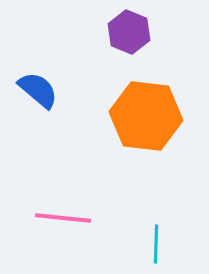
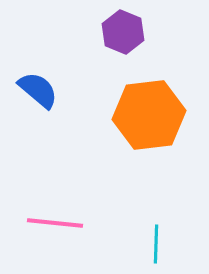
purple hexagon: moved 6 px left
orange hexagon: moved 3 px right, 1 px up; rotated 14 degrees counterclockwise
pink line: moved 8 px left, 5 px down
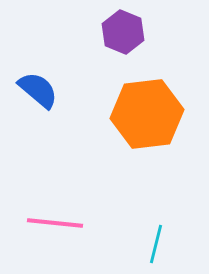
orange hexagon: moved 2 px left, 1 px up
cyan line: rotated 12 degrees clockwise
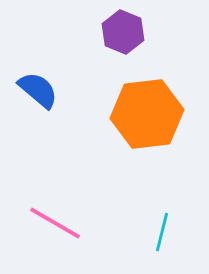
pink line: rotated 24 degrees clockwise
cyan line: moved 6 px right, 12 px up
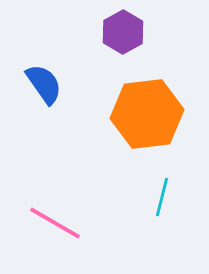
purple hexagon: rotated 9 degrees clockwise
blue semicircle: moved 6 px right, 6 px up; rotated 15 degrees clockwise
cyan line: moved 35 px up
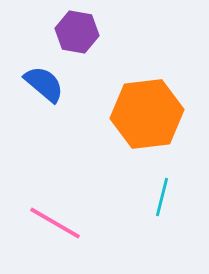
purple hexagon: moved 46 px left; rotated 21 degrees counterclockwise
blue semicircle: rotated 15 degrees counterclockwise
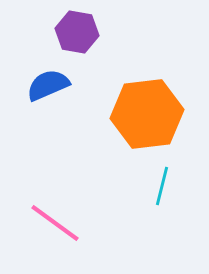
blue semicircle: moved 4 px right, 1 px down; rotated 63 degrees counterclockwise
cyan line: moved 11 px up
pink line: rotated 6 degrees clockwise
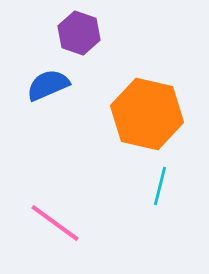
purple hexagon: moved 2 px right, 1 px down; rotated 9 degrees clockwise
orange hexagon: rotated 20 degrees clockwise
cyan line: moved 2 px left
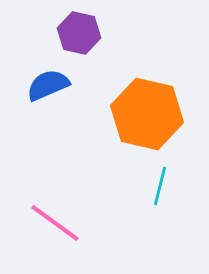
purple hexagon: rotated 6 degrees counterclockwise
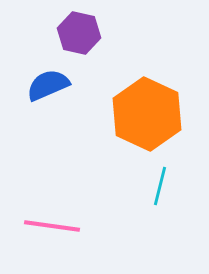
orange hexagon: rotated 12 degrees clockwise
pink line: moved 3 px left, 3 px down; rotated 28 degrees counterclockwise
